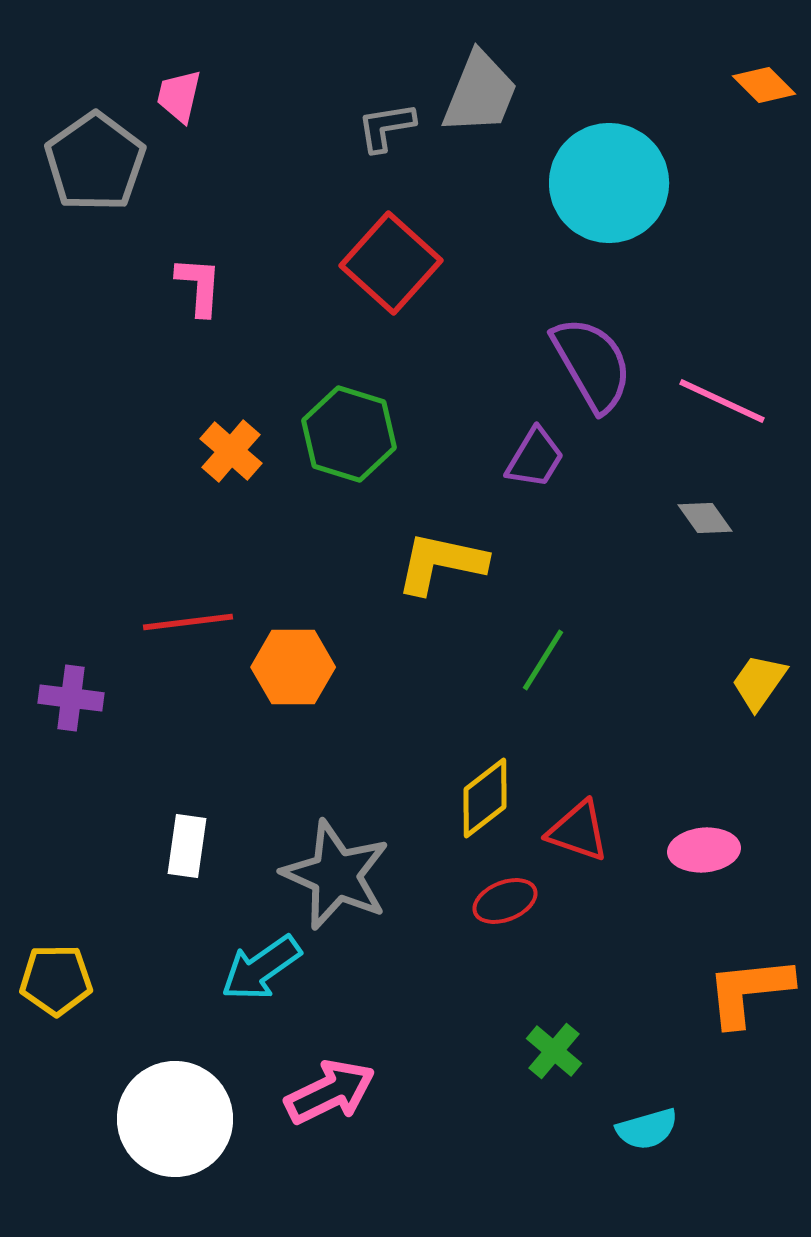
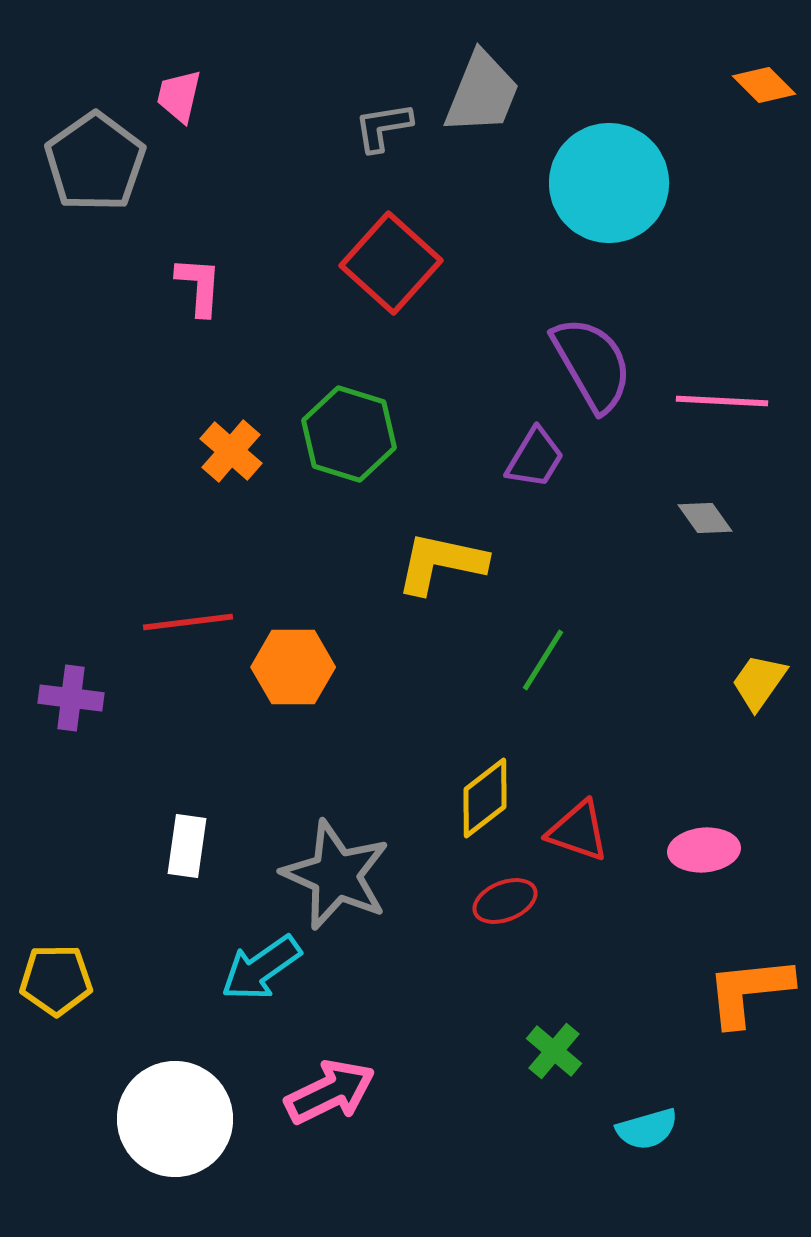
gray trapezoid: moved 2 px right
gray L-shape: moved 3 px left
pink line: rotated 22 degrees counterclockwise
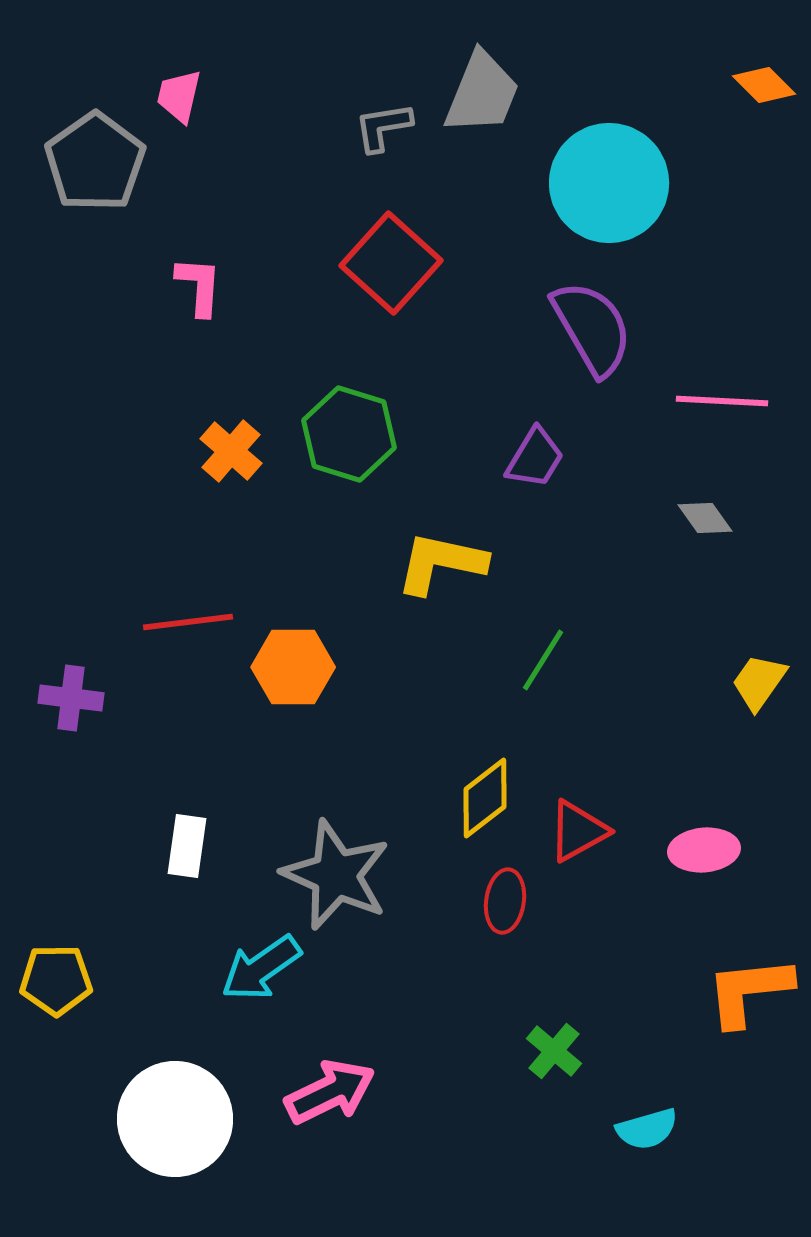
purple semicircle: moved 36 px up
red triangle: rotated 48 degrees counterclockwise
red ellipse: rotated 60 degrees counterclockwise
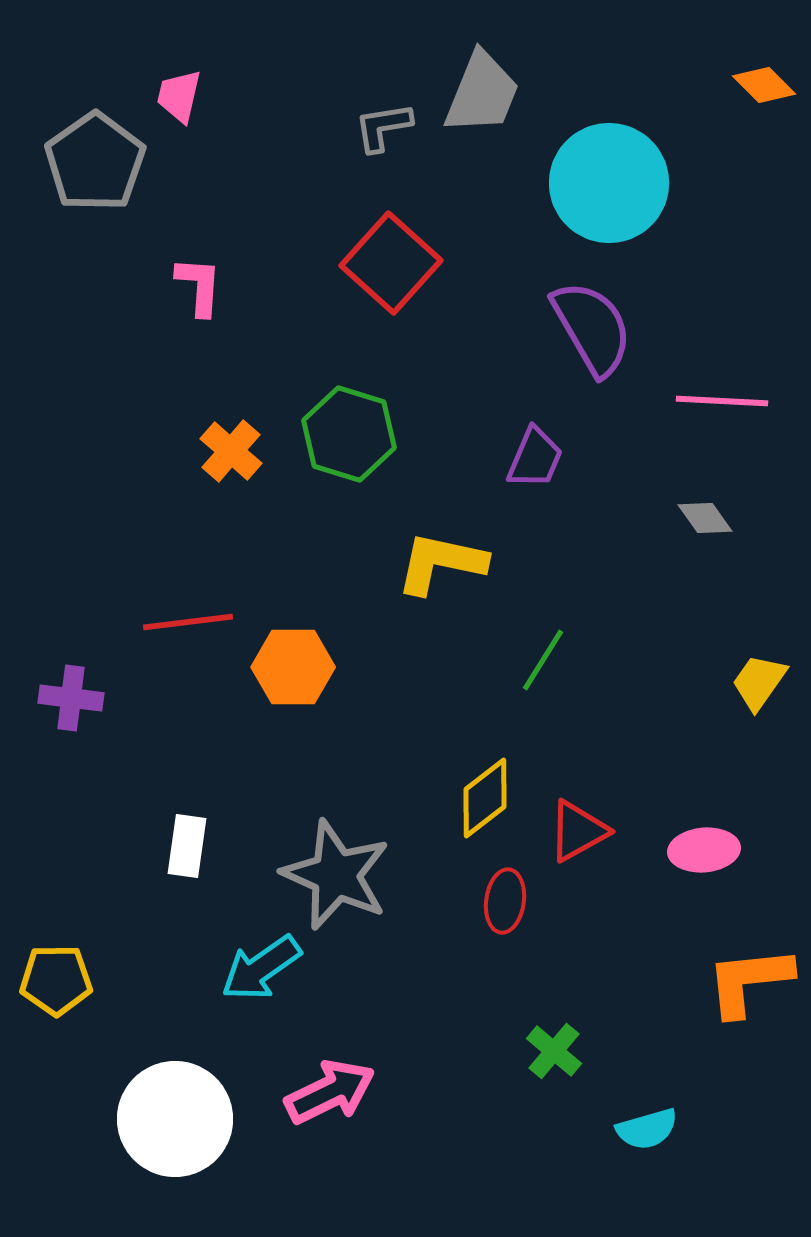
purple trapezoid: rotated 8 degrees counterclockwise
orange L-shape: moved 10 px up
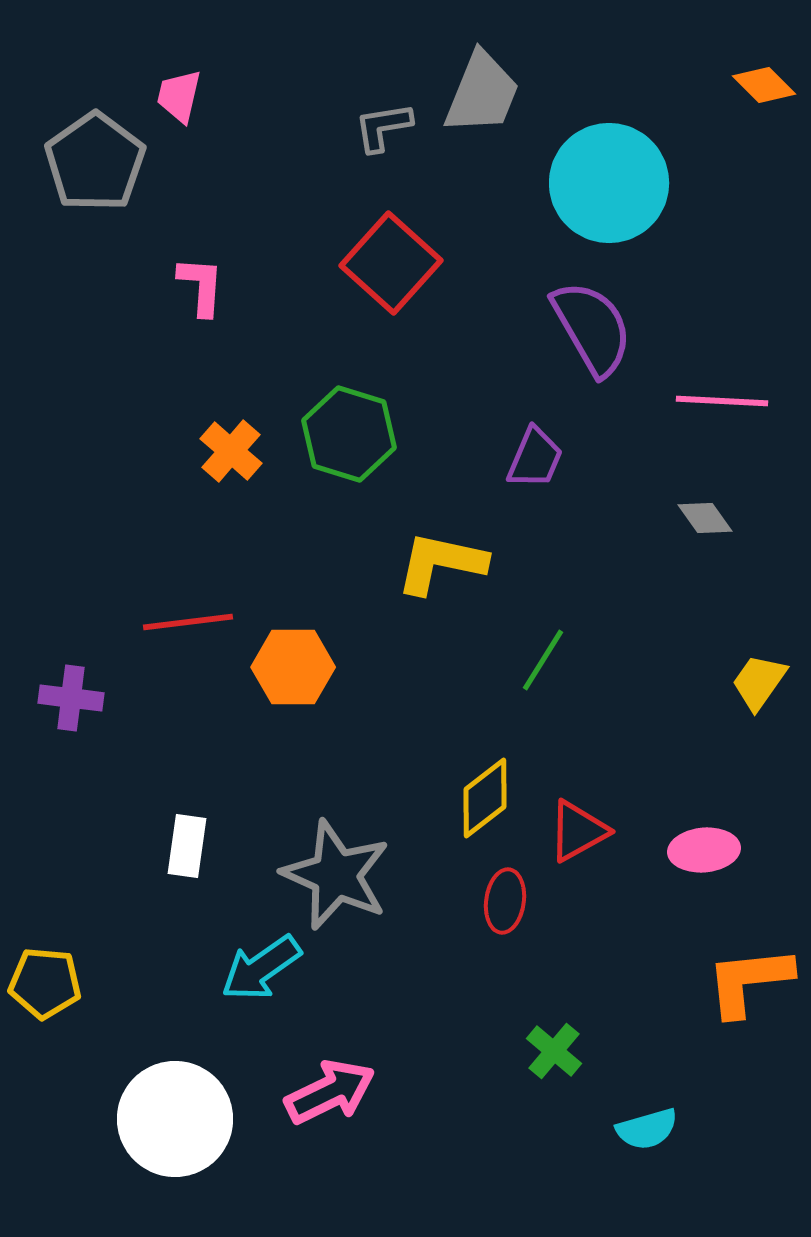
pink L-shape: moved 2 px right
yellow pentagon: moved 11 px left, 3 px down; rotated 6 degrees clockwise
